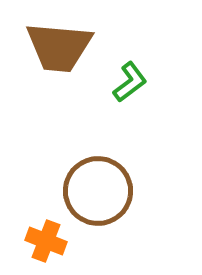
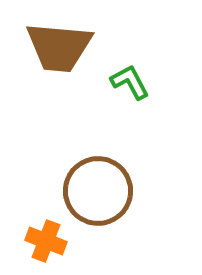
green L-shape: rotated 81 degrees counterclockwise
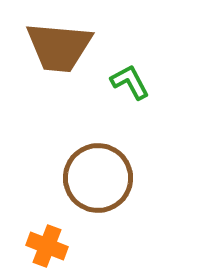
brown circle: moved 13 px up
orange cross: moved 1 px right, 5 px down
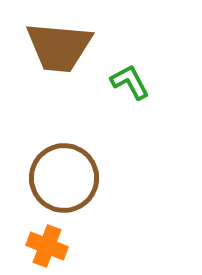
brown circle: moved 34 px left
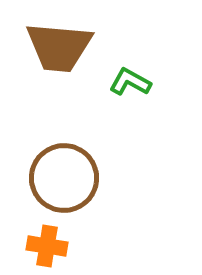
green L-shape: rotated 33 degrees counterclockwise
orange cross: rotated 12 degrees counterclockwise
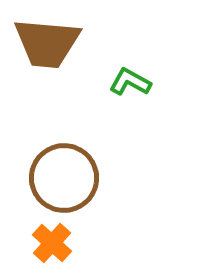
brown trapezoid: moved 12 px left, 4 px up
orange cross: moved 5 px right, 3 px up; rotated 33 degrees clockwise
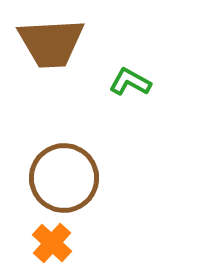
brown trapezoid: moved 4 px right; rotated 8 degrees counterclockwise
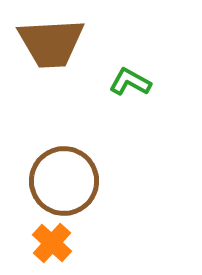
brown circle: moved 3 px down
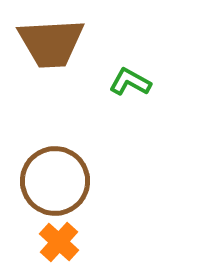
brown circle: moved 9 px left
orange cross: moved 7 px right, 1 px up
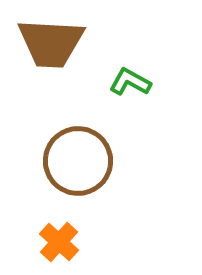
brown trapezoid: rotated 6 degrees clockwise
brown circle: moved 23 px right, 20 px up
